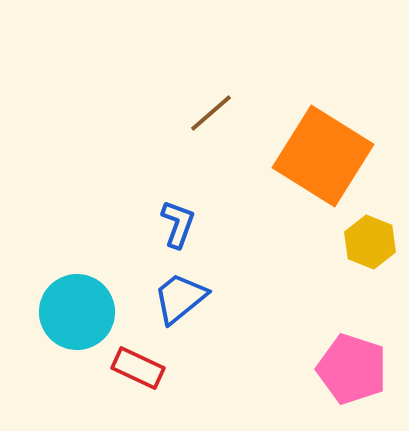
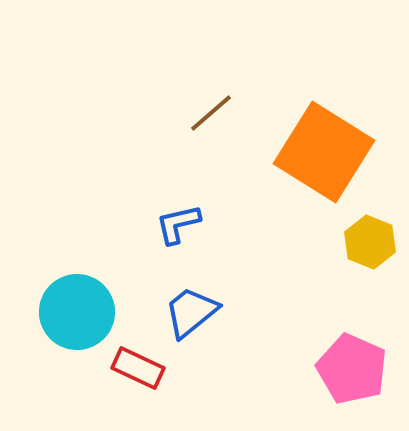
orange square: moved 1 px right, 4 px up
blue L-shape: rotated 123 degrees counterclockwise
blue trapezoid: moved 11 px right, 14 px down
pink pentagon: rotated 6 degrees clockwise
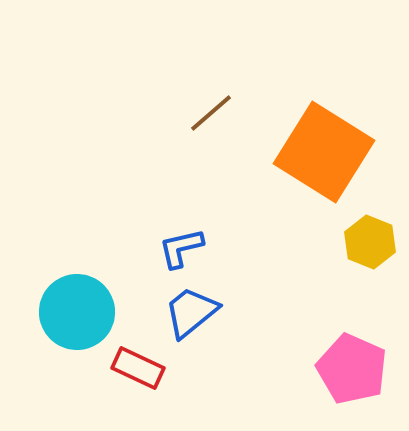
blue L-shape: moved 3 px right, 24 px down
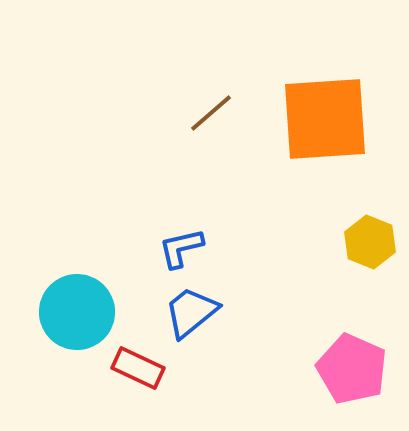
orange square: moved 1 px right, 33 px up; rotated 36 degrees counterclockwise
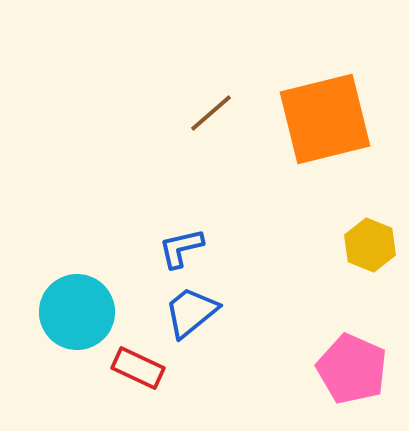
orange square: rotated 10 degrees counterclockwise
yellow hexagon: moved 3 px down
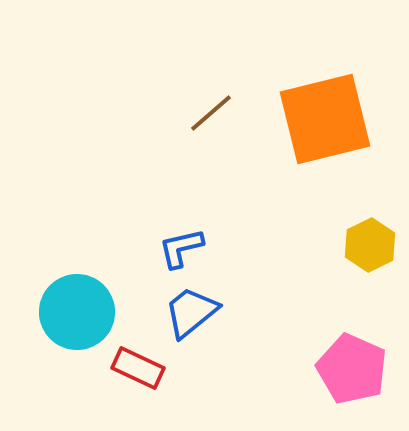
yellow hexagon: rotated 12 degrees clockwise
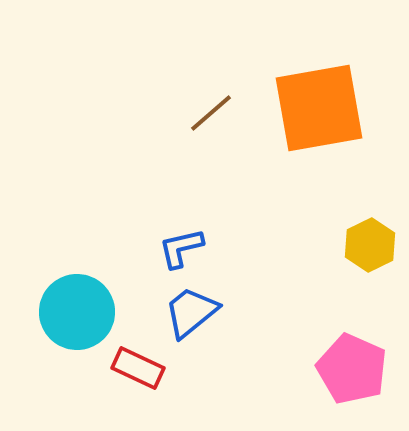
orange square: moved 6 px left, 11 px up; rotated 4 degrees clockwise
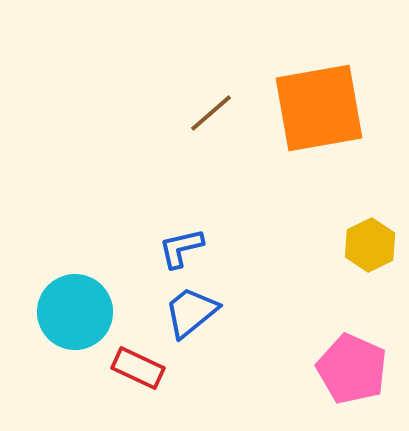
cyan circle: moved 2 px left
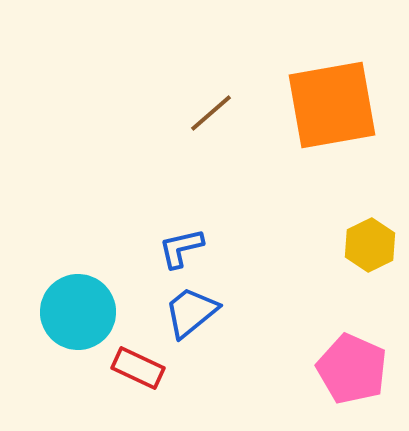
orange square: moved 13 px right, 3 px up
cyan circle: moved 3 px right
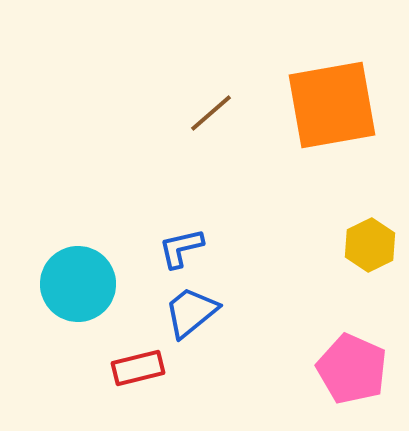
cyan circle: moved 28 px up
red rectangle: rotated 39 degrees counterclockwise
